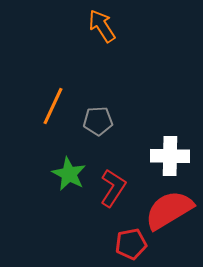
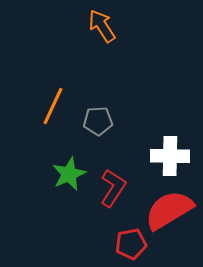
green star: rotated 20 degrees clockwise
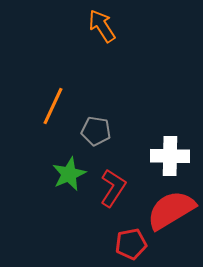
gray pentagon: moved 2 px left, 10 px down; rotated 12 degrees clockwise
red semicircle: moved 2 px right
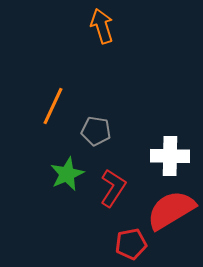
orange arrow: rotated 16 degrees clockwise
green star: moved 2 px left
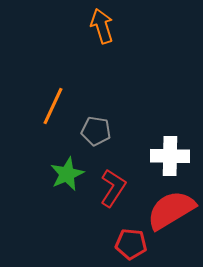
red pentagon: rotated 16 degrees clockwise
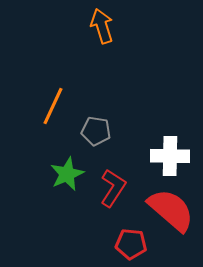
red semicircle: rotated 72 degrees clockwise
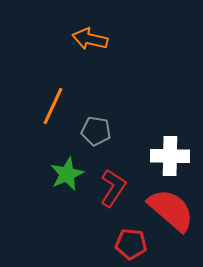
orange arrow: moved 12 px left, 13 px down; rotated 60 degrees counterclockwise
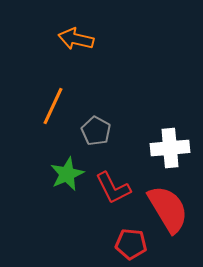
orange arrow: moved 14 px left
gray pentagon: rotated 20 degrees clockwise
white cross: moved 8 px up; rotated 6 degrees counterclockwise
red L-shape: rotated 120 degrees clockwise
red semicircle: moved 3 px left, 1 px up; rotated 18 degrees clockwise
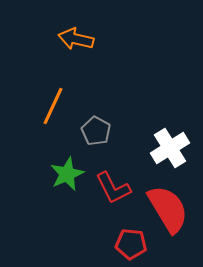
white cross: rotated 27 degrees counterclockwise
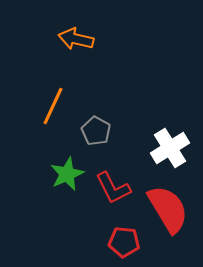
red pentagon: moved 7 px left, 2 px up
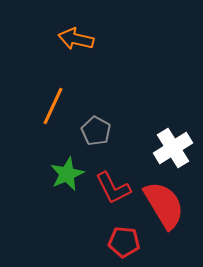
white cross: moved 3 px right
red semicircle: moved 4 px left, 4 px up
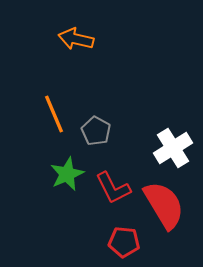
orange line: moved 1 px right, 8 px down; rotated 48 degrees counterclockwise
